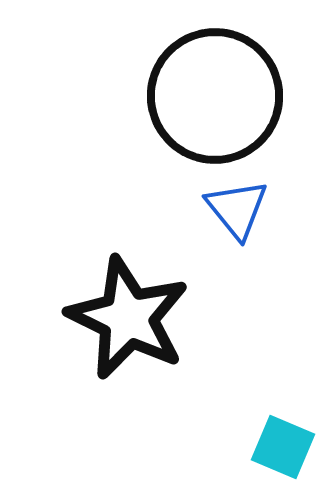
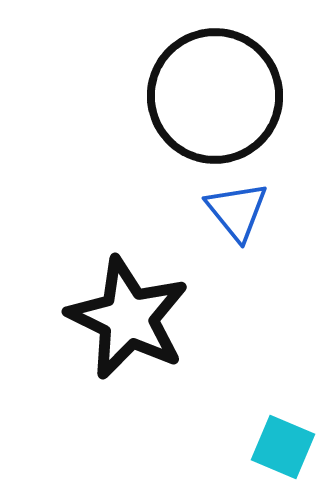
blue triangle: moved 2 px down
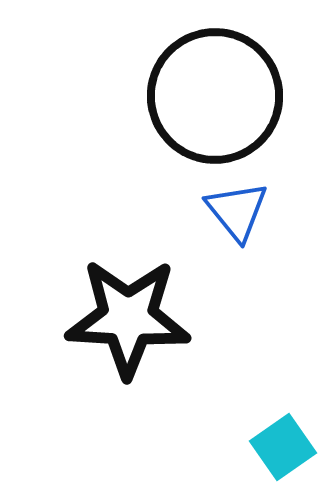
black star: rotated 23 degrees counterclockwise
cyan square: rotated 32 degrees clockwise
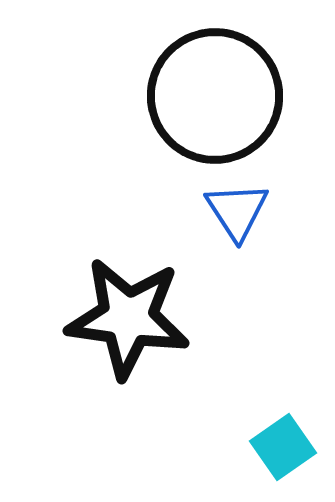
blue triangle: rotated 6 degrees clockwise
black star: rotated 5 degrees clockwise
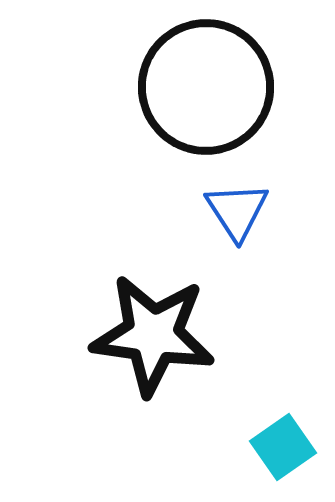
black circle: moved 9 px left, 9 px up
black star: moved 25 px right, 17 px down
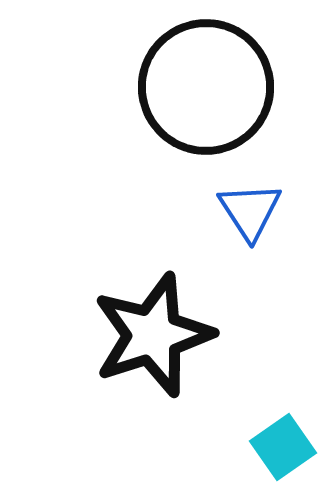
blue triangle: moved 13 px right
black star: rotated 26 degrees counterclockwise
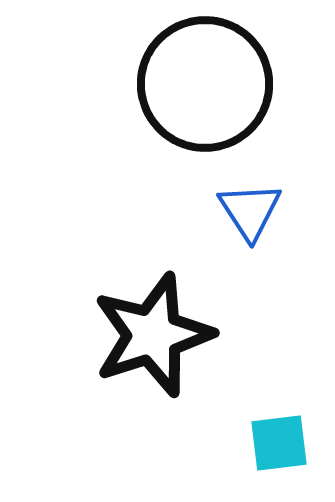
black circle: moved 1 px left, 3 px up
cyan square: moved 4 px left, 4 px up; rotated 28 degrees clockwise
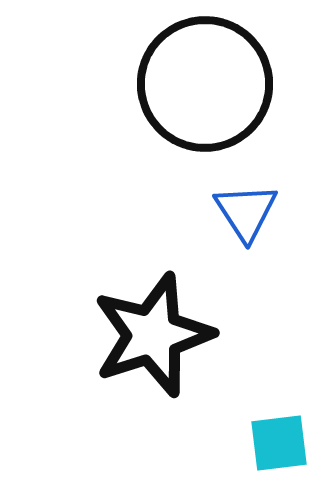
blue triangle: moved 4 px left, 1 px down
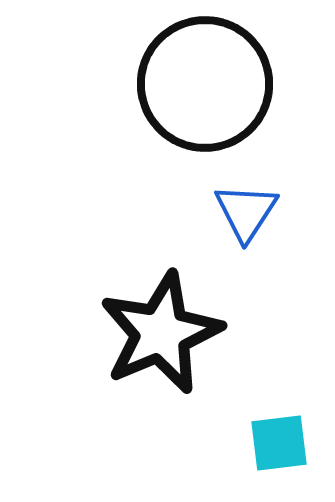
blue triangle: rotated 6 degrees clockwise
black star: moved 8 px right, 2 px up; rotated 5 degrees counterclockwise
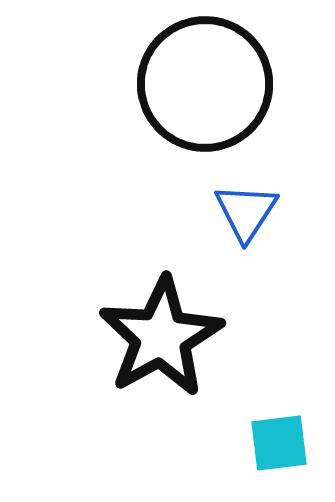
black star: moved 4 px down; rotated 6 degrees counterclockwise
